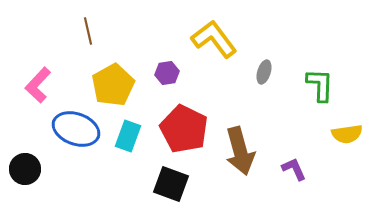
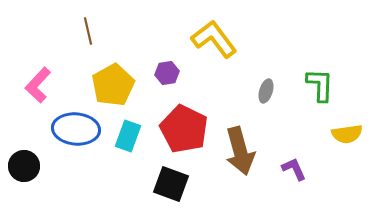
gray ellipse: moved 2 px right, 19 px down
blue ellipse: rotated 15 degrees counterclockwise
black circle: moved 1 px left, 3 px up
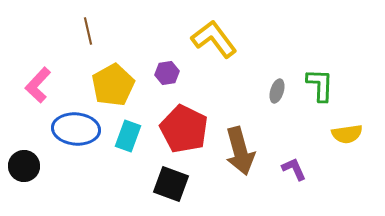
gray ellipse: moved 11 px right
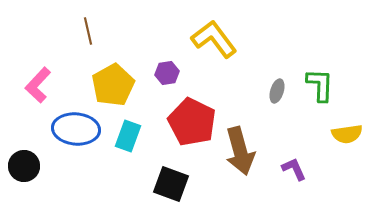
red pentagon: moved 8 px right, 7 px up
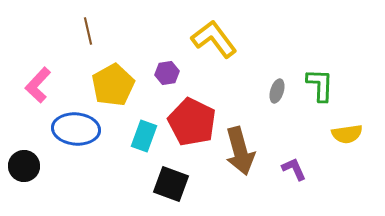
cyan rectangle: moved 16 px right
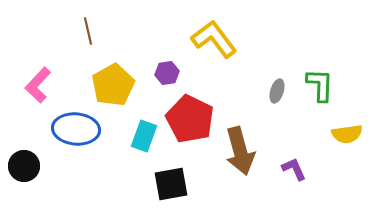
red pentagon: moved 2 px left, 3 px up
black square: rotated 30 degrees counterclockwise
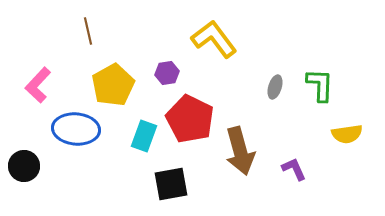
gray ellipse: moved 2 px left, 4 px up
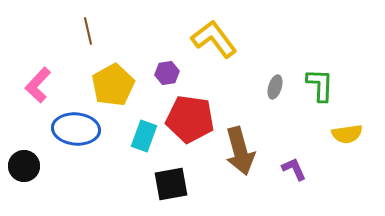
red pentagon: rotated 18 degrees counterclockwise
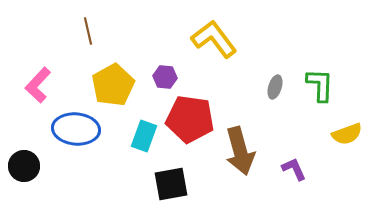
purple hexagon: moved 2 px left, 4 px down; rotated 15 degrees clockwise
yellow semicircle: rotated 12 degrees counterclockwise
